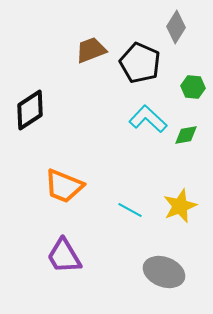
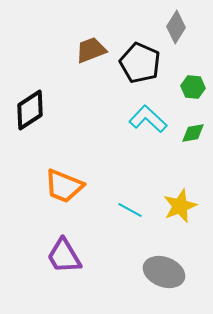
green diamond: moved 7 px right, 2 px up
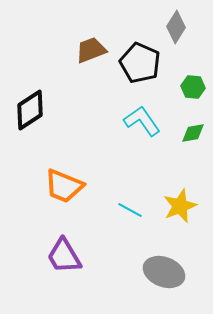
cyan L-shape: moved 6 px left, 2 px down; rotated 12 degrees clockwise
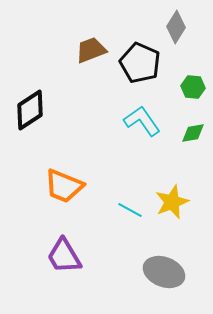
yellow star: moved 8 px left, 4 px up
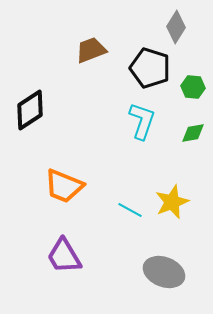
black pentagon: moved 10 px right, 5 px down; rotated 6 degrees counterclockwise
cyan L-shape: rotated 54 degrees clockwise
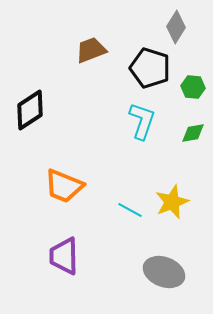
purple trapezoid: rotated 30 degrees clockwise
